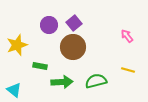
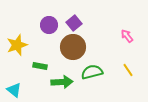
yellow line: rotated 40 degrees clockwise
green semicircle: moved 4 px left, 9 px up
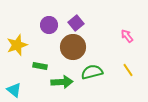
purple square: moved 2 px right
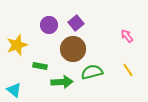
brown circle: moved 2 px down
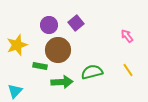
brown circle: moved 15 px left, 1 px down
cyan triangle: moved 1 px right, 1 px down; rotated 35 degrees clockwise
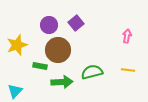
pink arrow: rotated 48 degrees clockwise
yellow line: rotated 48 degrees counterclockwise
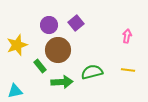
green rectangle: rotated 40 degrees clockwise
cyan triangle: rotated 35 degrees clockwise
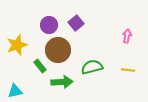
green semicircle: moved 5 px up
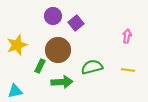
purple circle: moved 4 px right, 9 px up
green rectangle: rotated 64 degrees clockwise
